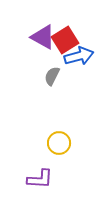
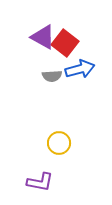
red square: moved 3 px down; rotated 20 degrees counterclockwise
blue arrow: moved 1 px right, 13 px down
gray semicircle: rotated 120 degrees counterclockwise
purple L-shape: moved 3 px down; rotated 8 degrees clockwise
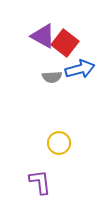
purple triangle: moved 1 px up
gray semicircle: moved 1 px down
purple L-shape: rotated 108 degrees counterclockwise
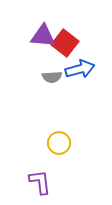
purple triangle: rotated 24 degrees counterclockwise
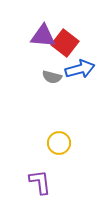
gray semicircle: rotated 18 degrees clockwise
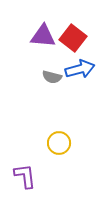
red square: moved 8 px right, 5 px up
purple L-shape: moved 15 px left, 6 px up
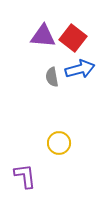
gray semicircle: rotated 66 degrees clockwise
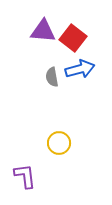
purple triangle: moved 5 px up
